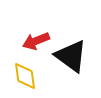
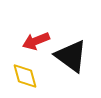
yellow diamond: rotated 8 degrees counterclockwise
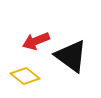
yellow diamond: rotated 36 degrees counterclockwise
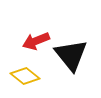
black triangle: moved 1 px up; rotated 15 degrees clockwise
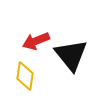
yellow diamond: rotated 60 degrees clockwise
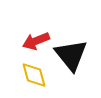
yellow diamond: moved 9 px right, 1 px up; rotated 24 degrees counterclockwise
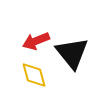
black triangle: moved 1 px right, 2 px up
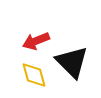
black triangle: moved 9 px down; rotated 6 degrees counterclockwise
